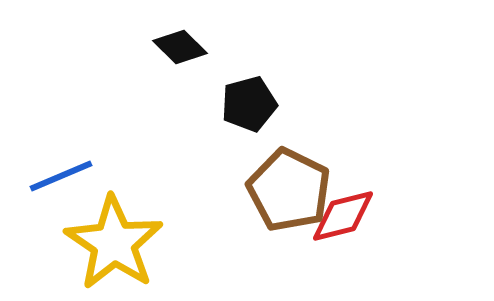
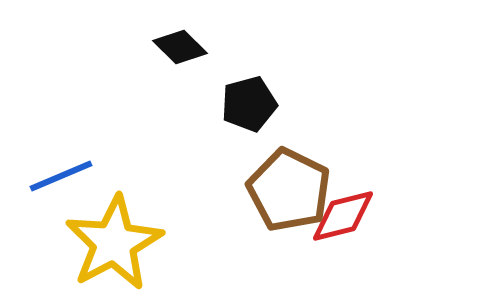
yellow star: rotated 10 degrees clockwise
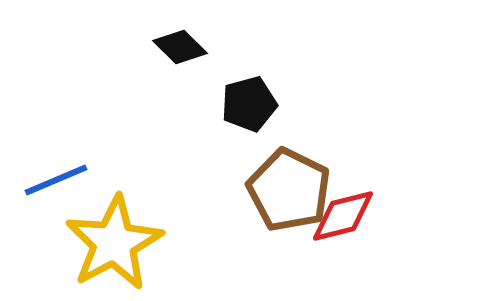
blue line: moved 5 px left, 4 px down
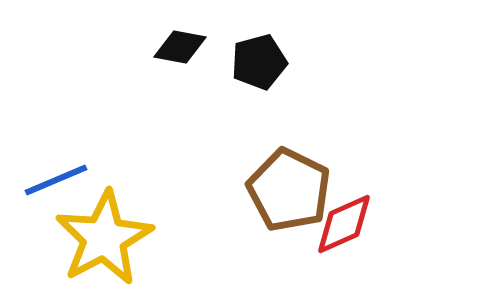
black diamond: rotated 34 degrees counterclockwise
black pentagon: moved 10 px right, 42 px up
red diamond: moved 1 px right, 8 px down; rotated 10 degrees counterclockwise
yellow star: moved 10 px left, 5 px up
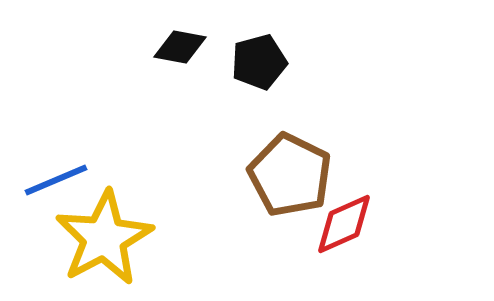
brown pentagon: moved 1 px right, 15 px up
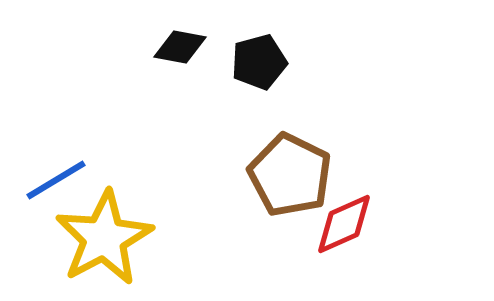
blue line: rotated 8 degrees counterclockwise
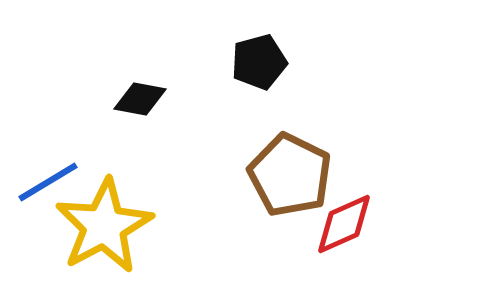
black diamond: moved 40 px left, 52 px down
blue line: moved 8 px left, 2 px down
yellow star: moved 12 px up
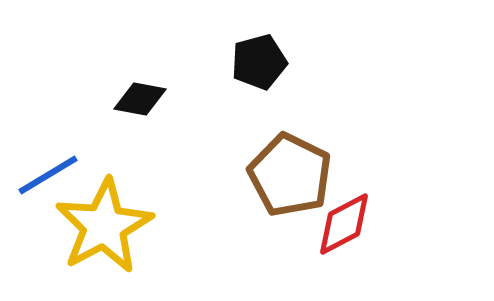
blue line: moved 7 px up
red diamond: rotated 4 degrees counterclockwise
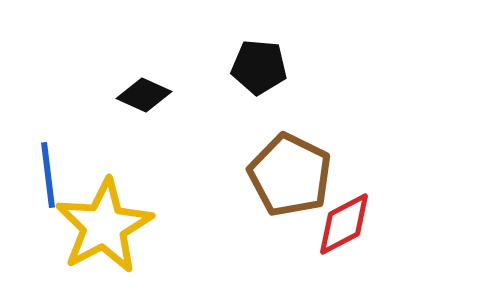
black pentagon: moved 5 px down; rotated 20 degrees clockwise
black diamond: moved 4 px right, 4 px up; rotated 14 degrees clockwise
blue line: rotated 66 degrees counterclockwise
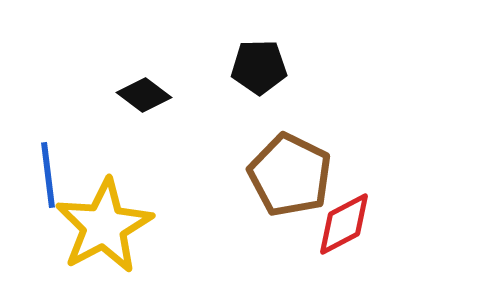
black pentagon: rotated 6 degrees counterclockwise
black diamond: rotated 12 degrees clockwise
